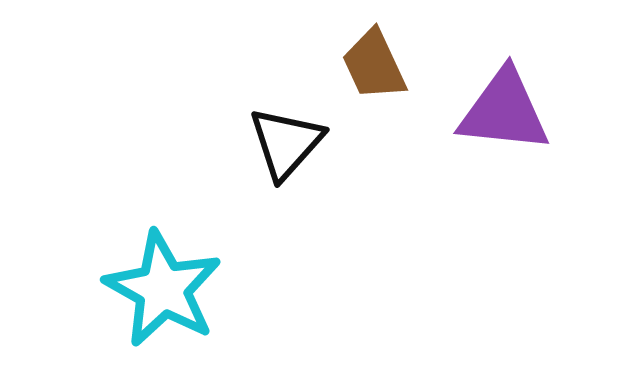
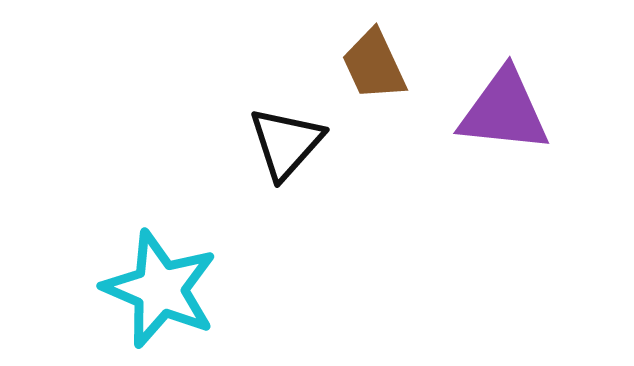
cyan star: moved 3 px left; rotated 6 degrees counterclockwise
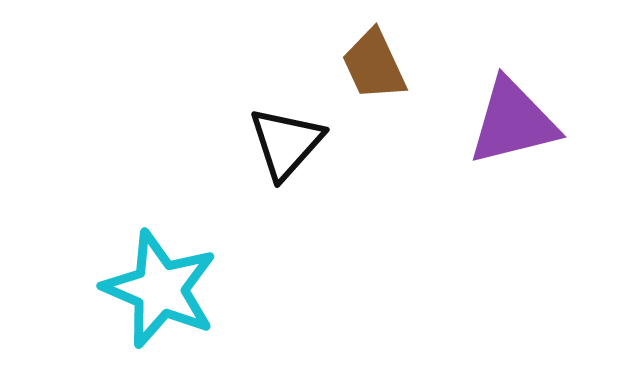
purple triangle: moved 9 px right, 11 px down; rotated 20 degrees counterclockwise
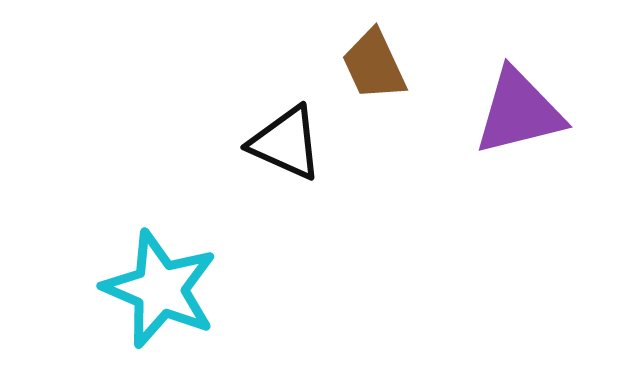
purple triangle: moved 6 px right, 10 px up
black triangle: rotated 48 degrees counterclockwise
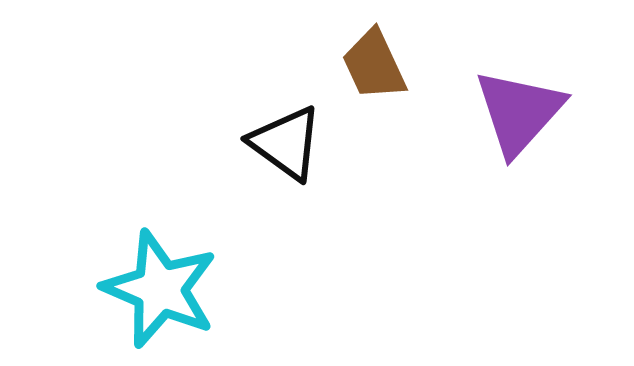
purple triangle: rotated 34 degrees counterclockwise
black triangle: rotated 12 degrees clockwise
